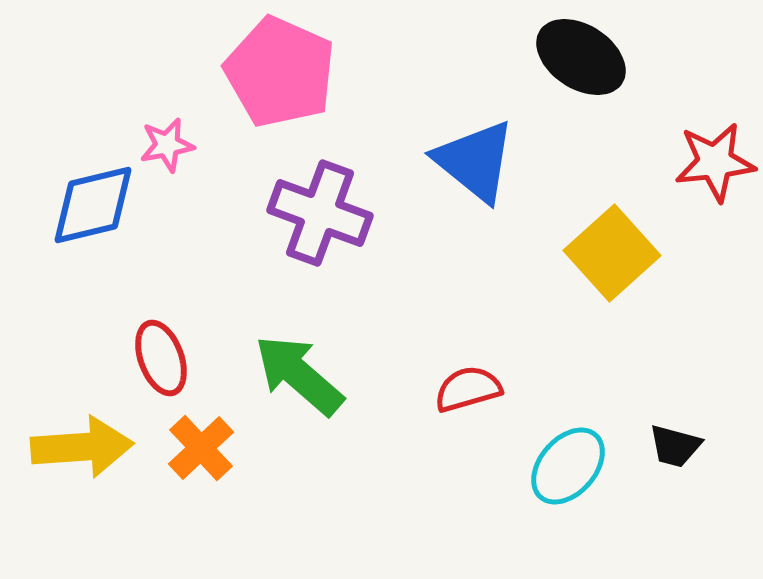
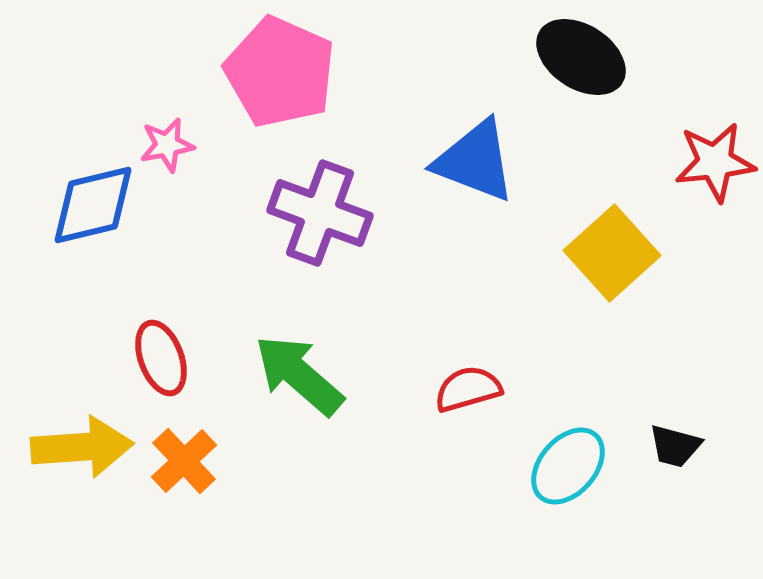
blue triangle: rotated 18 degrees counterclockwise
orange cross: moved 17 px left, 13 px down
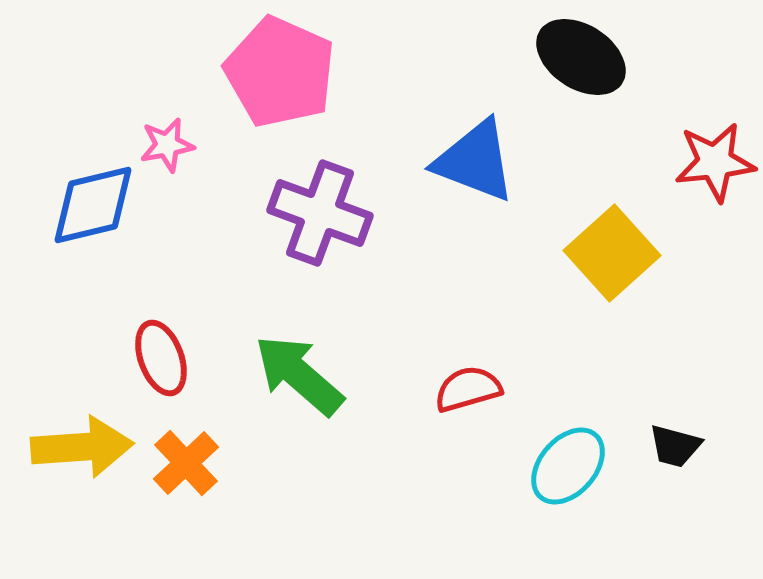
orange cross: moved 2 px right, 2 px down
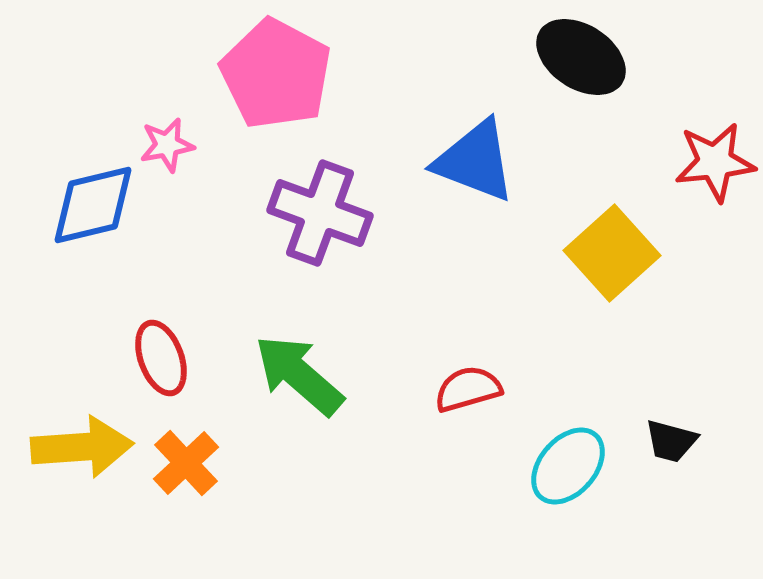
pink pentagon: moved 4 px left, 2 px down; rotated 4 degrees clockwise
black trapezoid: moved 4 px left, 5 px up
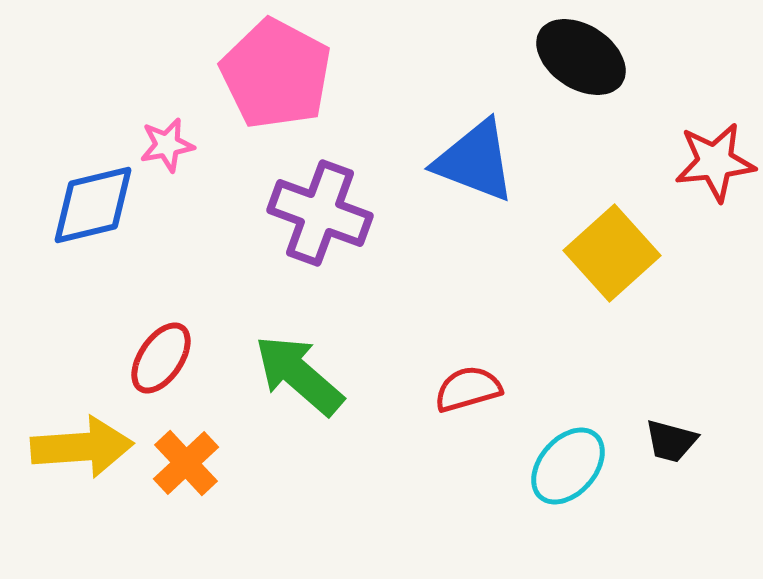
red ellipse: rotated 54 degrees clockwise
